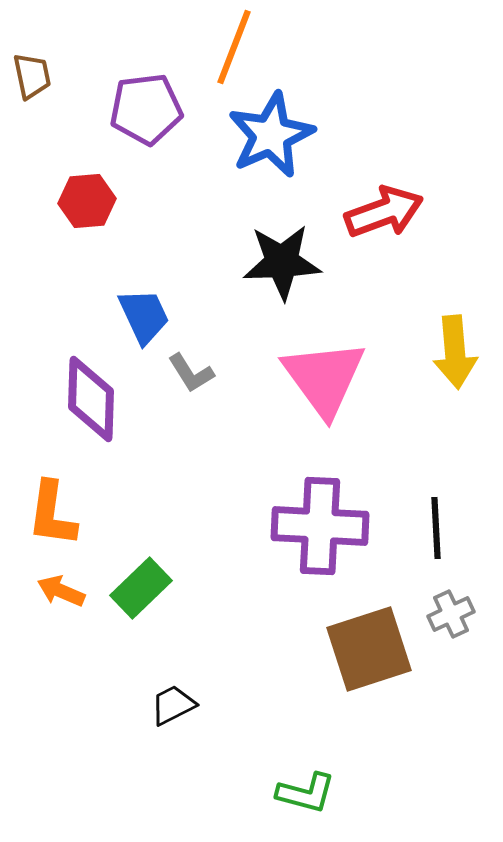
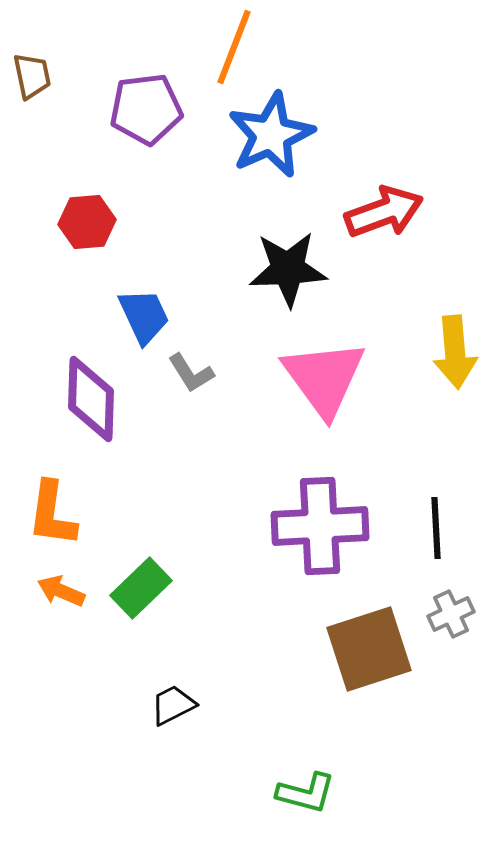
red hexagon: moved 21 px down
black star: moved 6 px right, 7 px down
purple cross: rotated 6 degrees counterclockwise
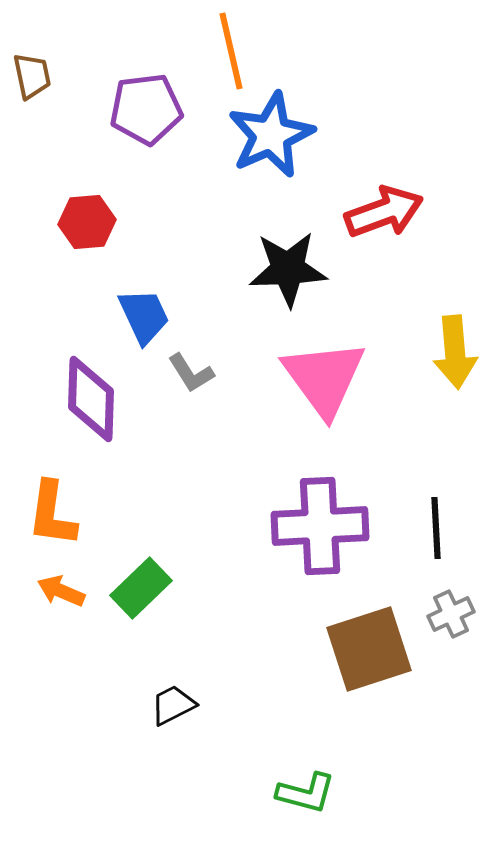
orange line: moved 3 px left, 4 px down; rotated 34 degrees counterclockwise
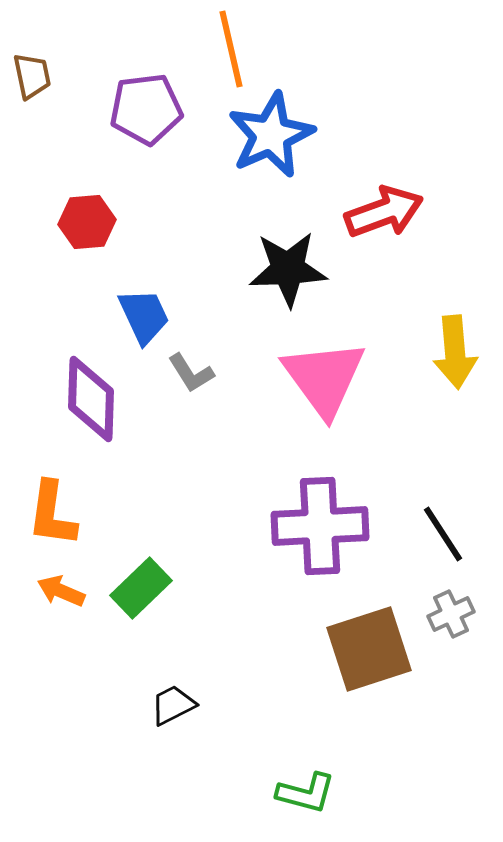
orange line: moved 2 px up
black line: moved 7 px right, 6 px down; rotated 30 degrees counterclockwise
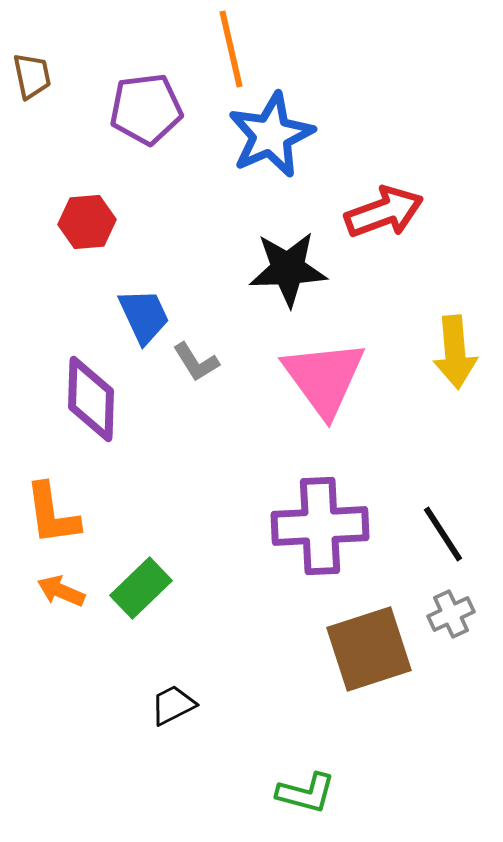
gray L-shape: moved 5 px right, 11 px up
orange L-shape: rotated 16 degrees counterclockwise
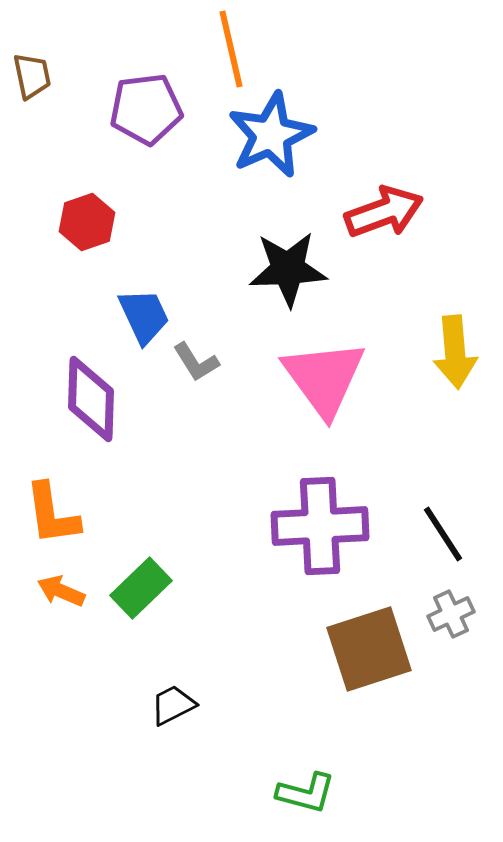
red hexagon: rotated 14 degrees counterclockwise
